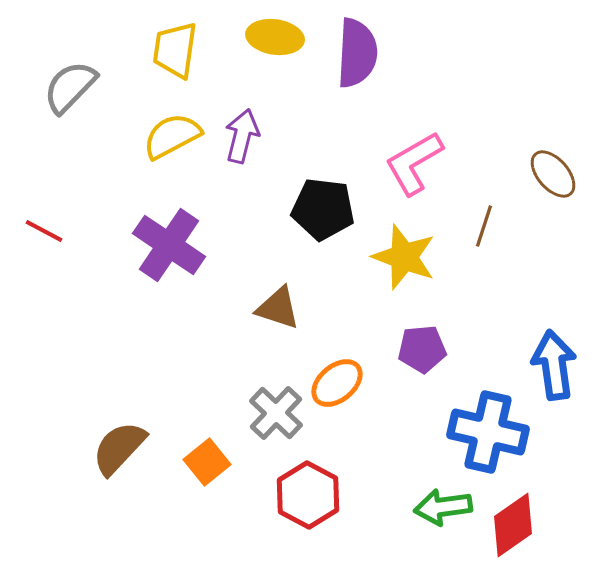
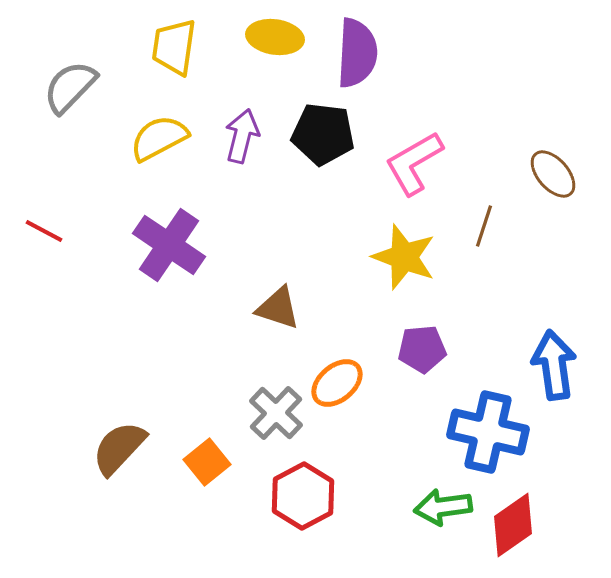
yellow trapezoid: moved 1 px left, 3 px up
yellow semicircle: moved 13 px left, 2 px down
black pentagon: moved 75 px up
red hexagon: moved 5 px left, 1 px down; rotated 4 degrees clockwise
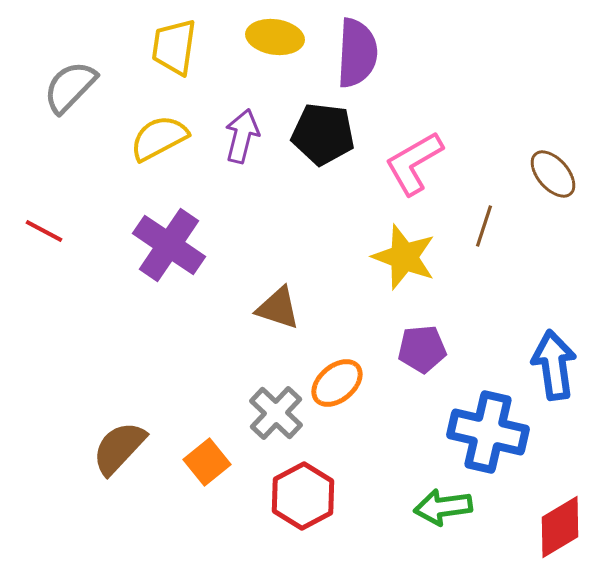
red diamond: moved 47 px right, 2 px down; rotated 4 degrees clockwise
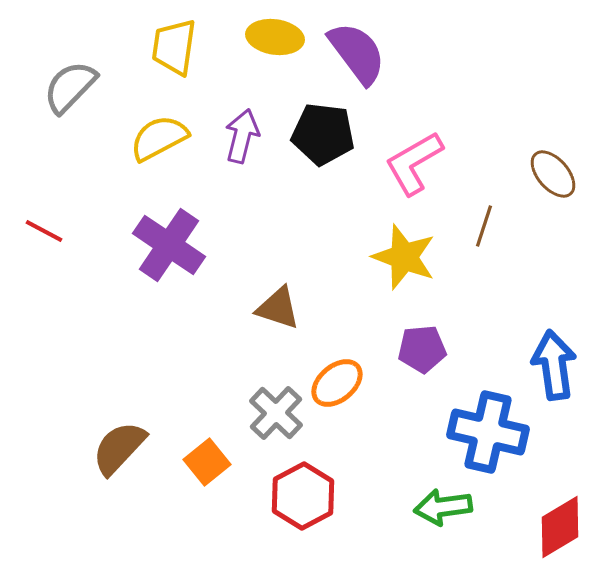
purple semicircle: rotated 40 degrees counterclockwise
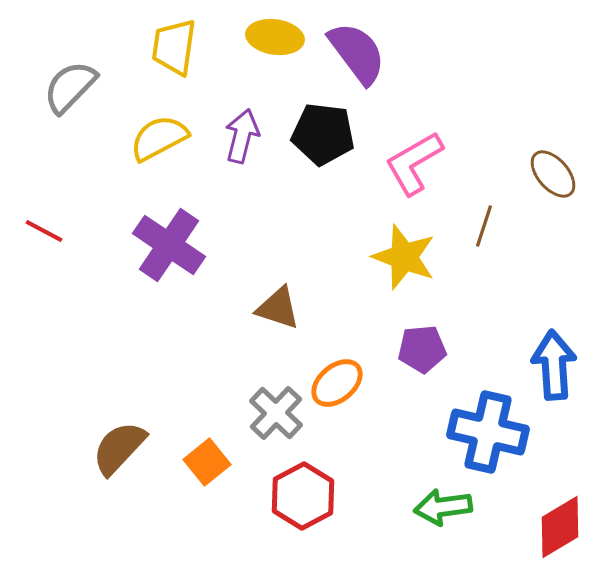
blue arrow: rotated 4 degrees clockwise
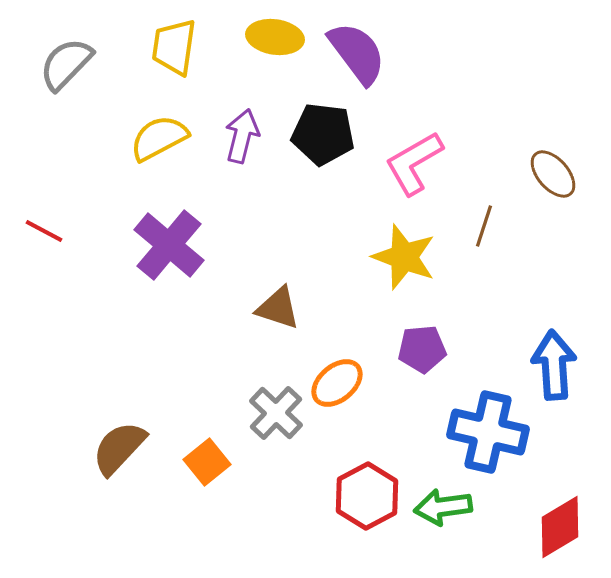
gray semicircle: moved 4 px left, 23 px up
purple cross: rotated 6 degrees clockwise
red hexagon: moved 64 px right
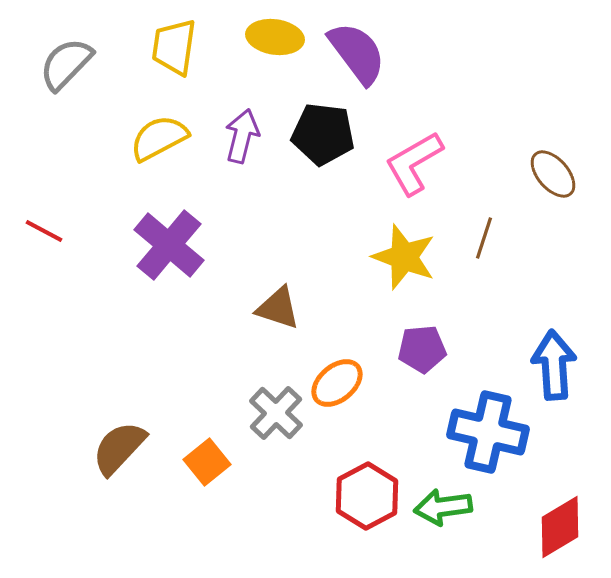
brown line: moved 12 px down
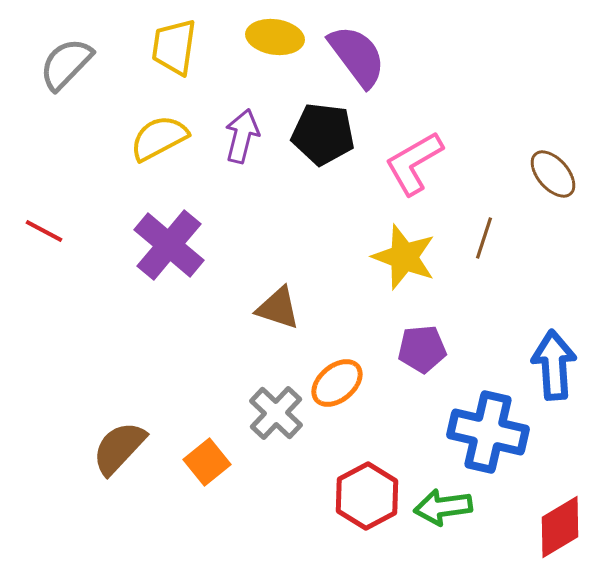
purple semicircle: moved 3 px down
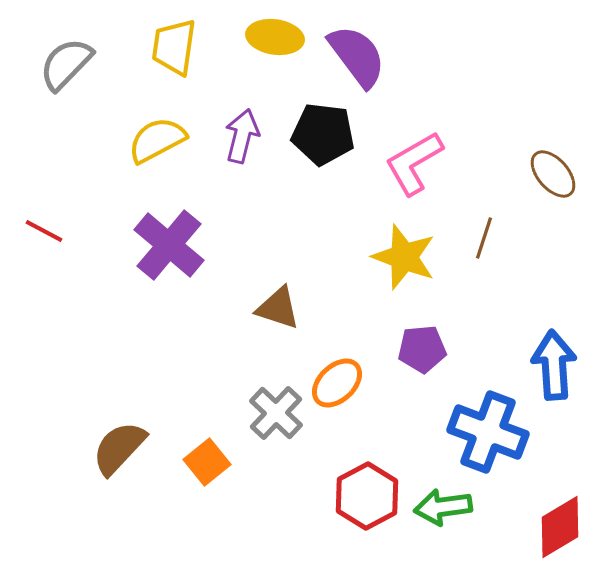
yellow semicircle: moved 2 px left, 2 px down
orange ellipse: rotated 4 degrees counterclockwise
blue cross: rotated 8 degrees clockwise
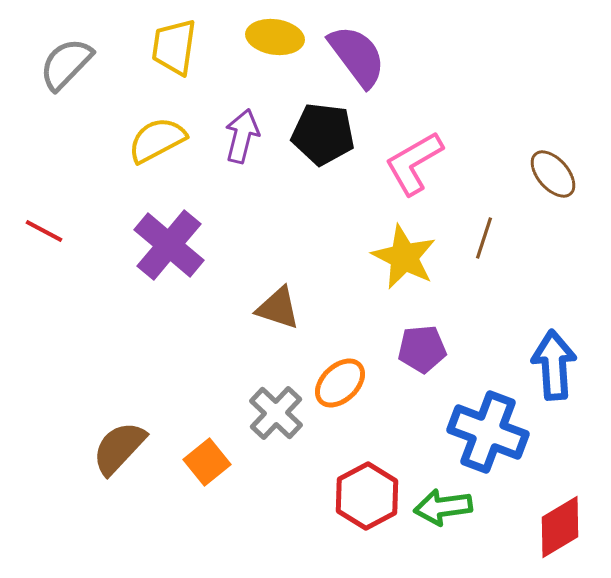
yellow star: rotated 6 degrees clockwise
orange ellipse: moved 3 px right
